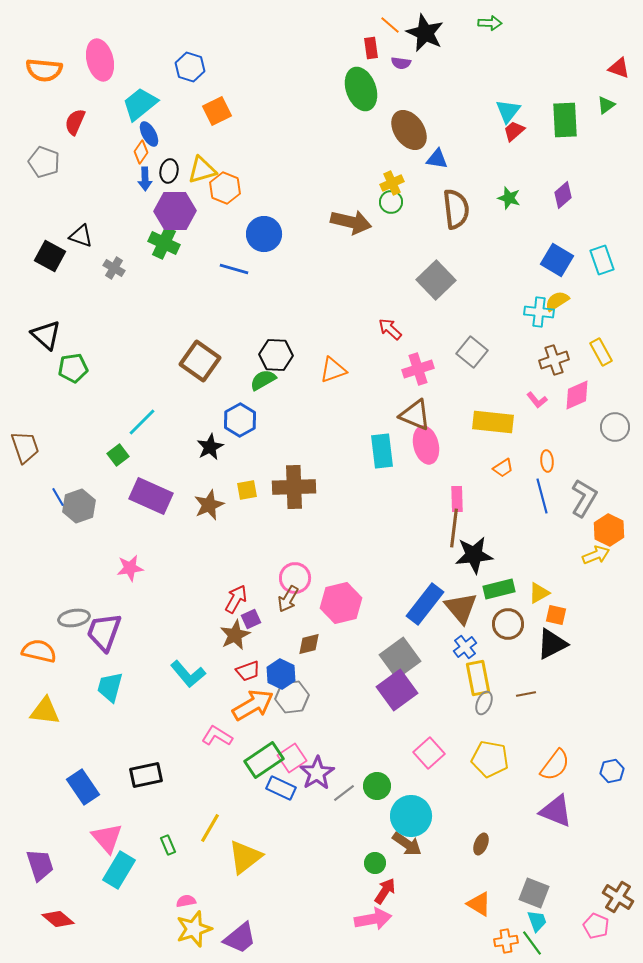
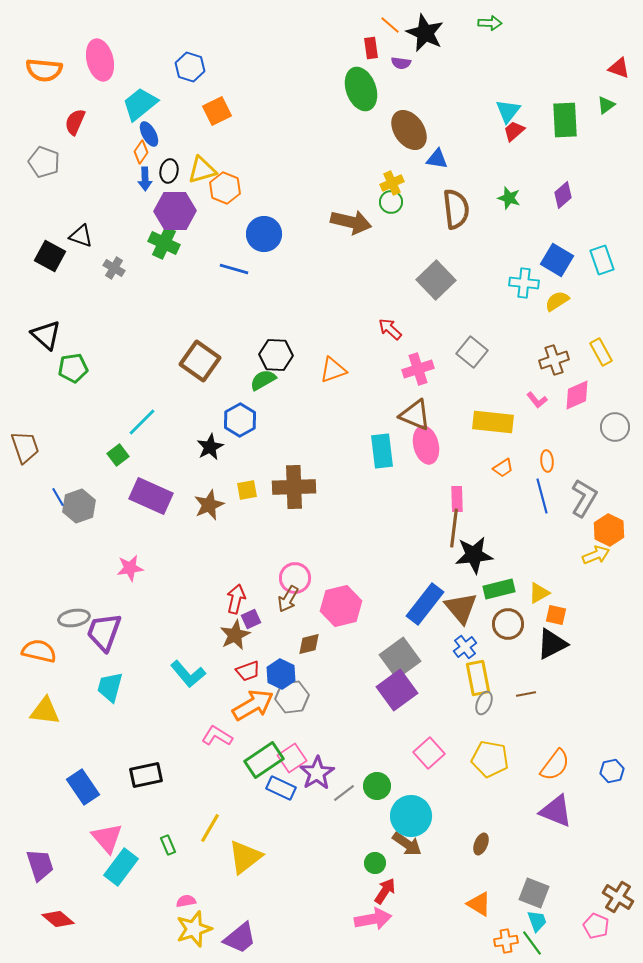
cyan cross at (539, 312): moved 15 px left, 29 px up
red arrow at (236, 599): rotated 16 degrees counterclockwise
pink hexagon at (341, 603): moved 3 px down
cyan rectangle at (119, 870): moved 2 px right, 3 px up; rotated 6 degrees clockwise
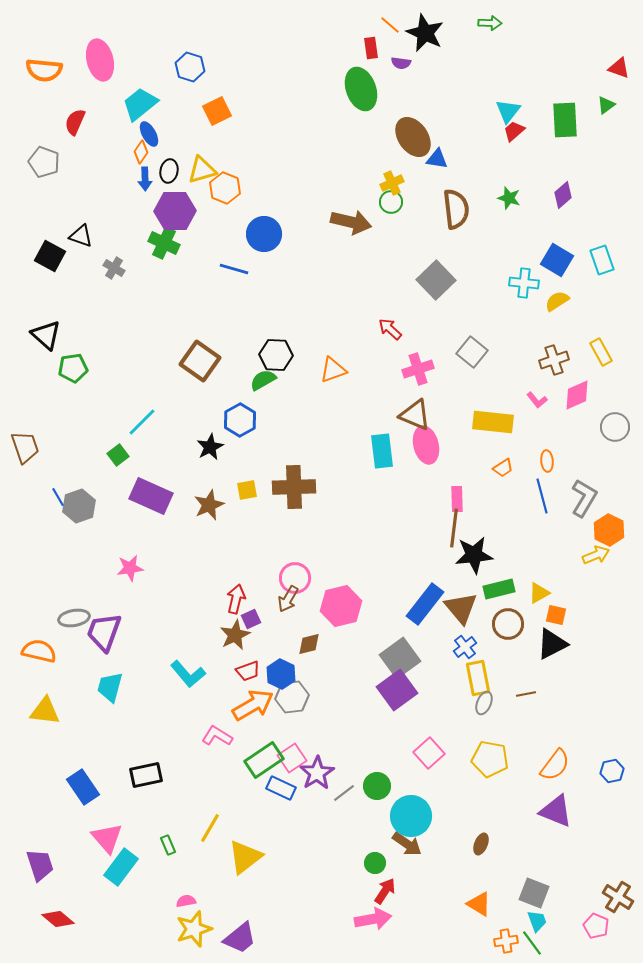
brown ellipse at (409, 130): moved 4 px right, 7 px down
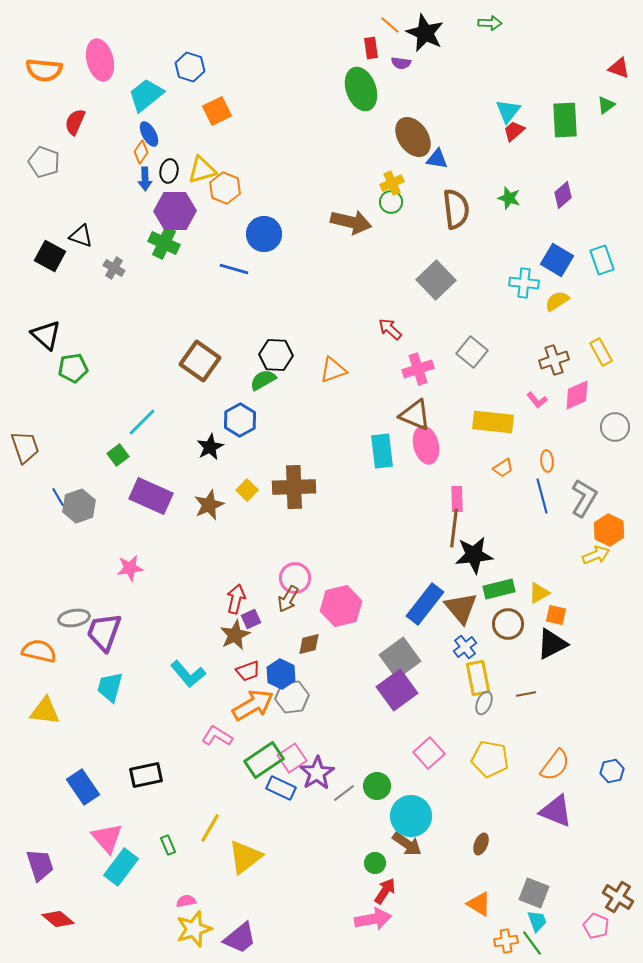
cyan trapezoid at (140, 104): moved 6 px right, 9 px up
yellow square at (247, 490): rotated 35 degrees counterclockwise
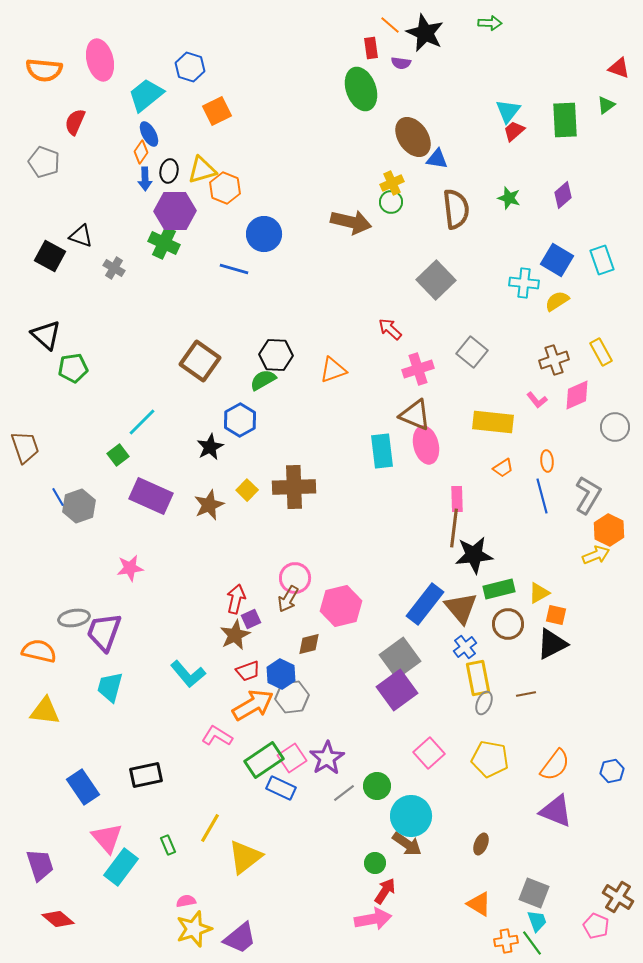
gray L-shape at (584, 498): moved 4 px right, 3 px up
purple star at (317, 773): moved 10 px right, 15 px up
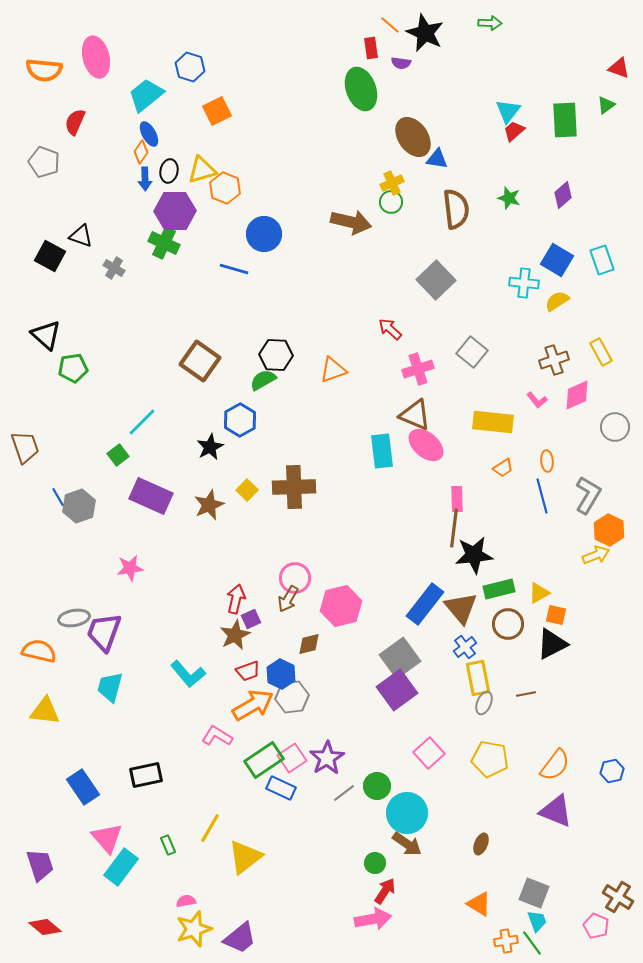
pink ellipse at (100, 60): moved 4 px left, 3 px up
pink ellipse at (426, 445): rotated 36 degrees counterclockwise
cyan circle at (411, 816): moved 4 px left, 3 px up
red diamond at (58, 919): moved 13 px left, 8 px down
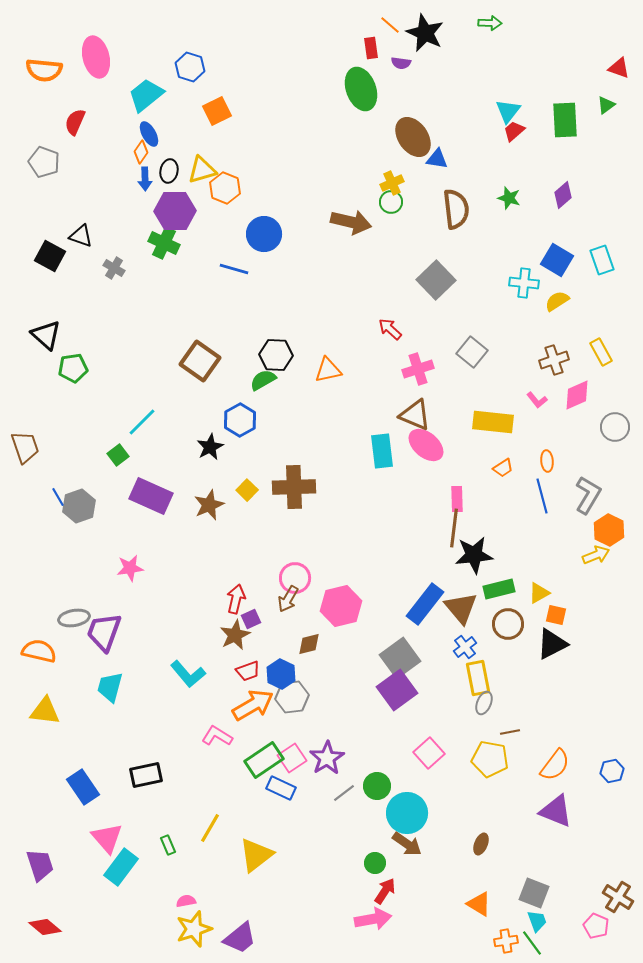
orange triangle at (333, 370): moved 5 px left; rotated 8 degrees clockwise
brown line at (526, 694): moved 16 px left, 38 px down
yellow triangle at (245, 857): moved 11 px right, 2 px up
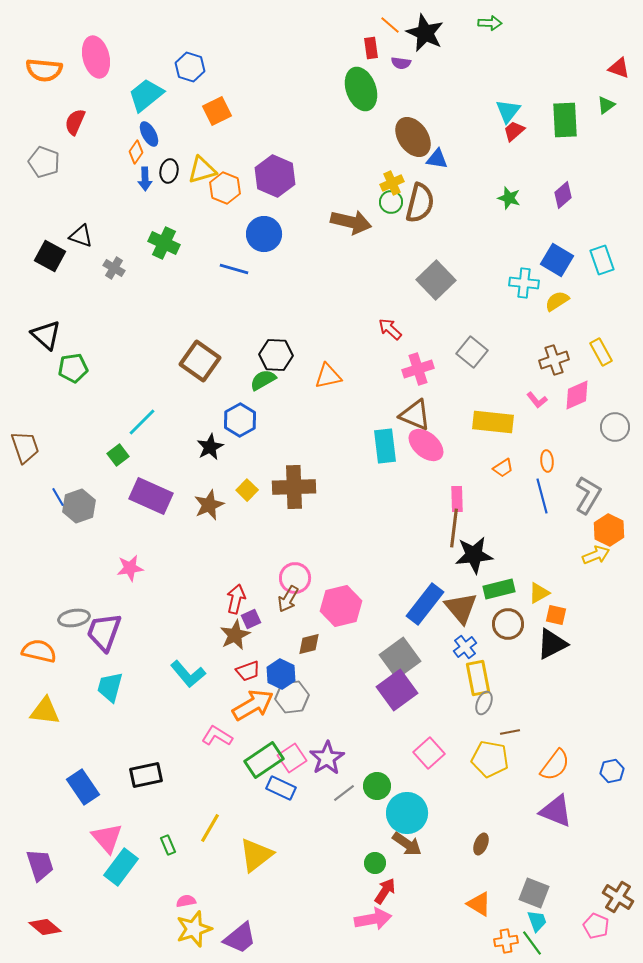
orange diamond at (141, 152): moved 5 px left
brown semicircle at (456, 209): moved 36 px left, 6 px up; rotated 21 degrees clockwise
purple hexagon at (175, 211): moved 100 px right, 35 px up; rotated 24 degrees clockwise
orange triangle at (328, 370): moved 6 px down
cyan rectangle at (382, 451): moved 3 px right, 5 px up
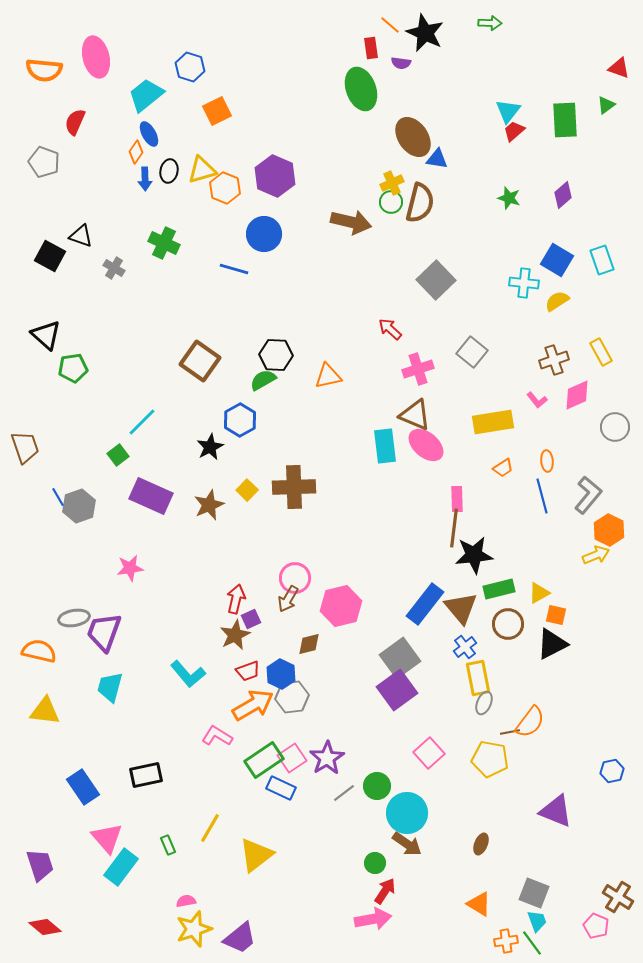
yellow rectangle at (493, 422): rotated 15 degrees counterclockwise
gray L-shape at (588, 495): rotated 9 degrees clockwise
orange semicircle at (555, 765): moved 25 px left, 43 px up
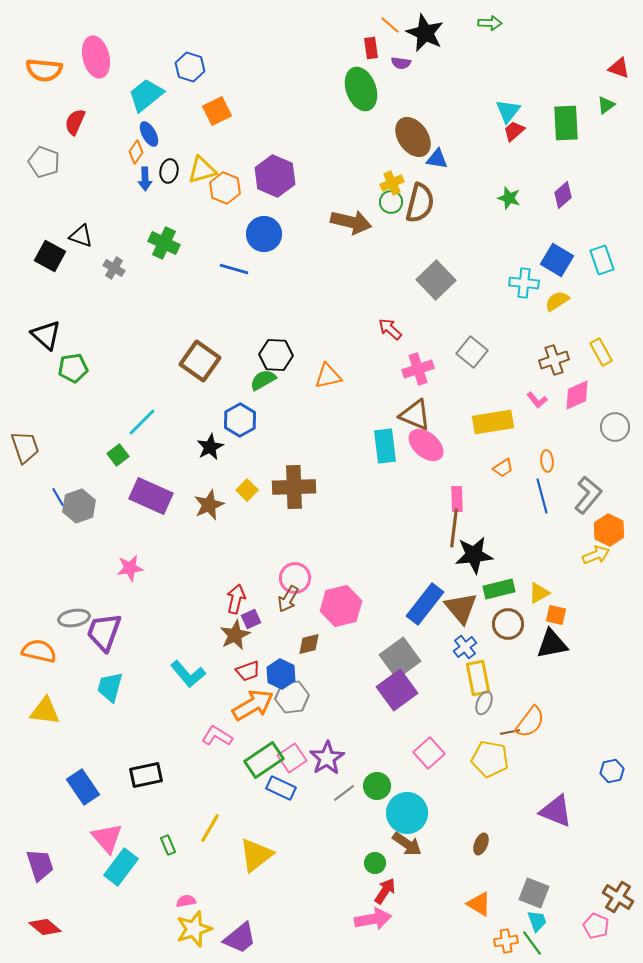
green rectangle at (565, 120): moved 1 px right, 3 px down
black triangle at (552, 644): rotated 16 degrees clockwise
